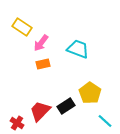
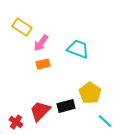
black rectangle: rotated 18 degrees clockwise
red cross: moved 1 px left, 1 px up
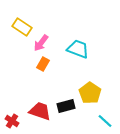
orange rectangle: rotated 48 degrees counterclockwise
red trapezoid: rotated 65 degrees clockwise
red cross: moved 4 px left, 1 px up
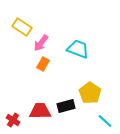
red trapezoid: rotated 20 degrees counterclockwise
red cross: moved 1 px right, 1 px up
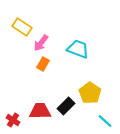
black rectangle: rotated 30 degrees counterclockwise
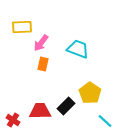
yellow rectangle: rotated 36 degrees counterclockwise
orange rectangle: rotated 16 degrees counterclockwise
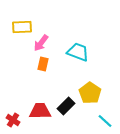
cyan trapezoid: moved 3 px down
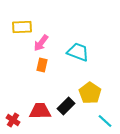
orange rectangle: moved 1 px left, 1 px down
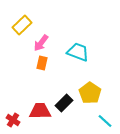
yellow rectangle: moved 2 px up; rotated 42 degrees counterclockwise
orange rectangle: moved 2 px up
black rectangle: moved 2 px left, 3 px up
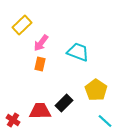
orange rectangle: moved 2 px left, 1 px down
yellow pentagon: moved 6 px right, 3 px up
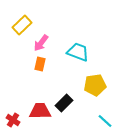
yellow pentagon: moved 1 px left, 5 px up; rotated 30 degrees clockwise
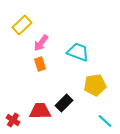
orange rectangle: rotated 32 degrees counterclockwise
